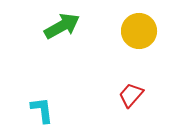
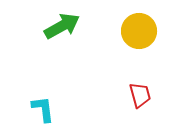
red trapezoid: moved 9 px right; rotated 124 degrees clockwise
cyan L-shape: moved 1 px right, 1 px up
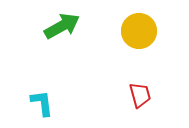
cyan L-shape: moved 1 px left, 6 px up
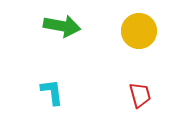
green arrow: rotated 39 degrees clockwise
cyan L-shape: moved 10 px right, 11 px up
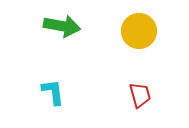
cyan L-shape: moved 1 px right
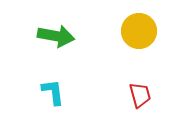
green arrow: moved 6 px left, 10 px down
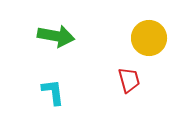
yellow circle: moved 10 px right, 7 px down
red trapezoid: moved 11 px left, 15 px up
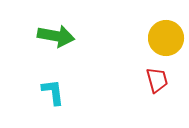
yellow circle: moved 17 px right
red trapezoid: moved 28 px right
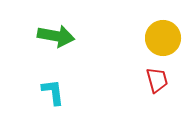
yellow circle: moved 3 px left
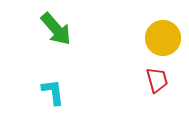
green arrow: moved 7 px up; rotated 39 degrees clockwise
